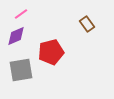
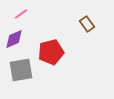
purple diamond: moved 2 px left, 3 px down
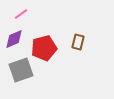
brown rectangle: moved 9 px left, 18 px down; rotated 49 degrees clockwise
red pentagon: moved 7 px left, 4 px up
gray square: rotated 10 degrees counterclockwise
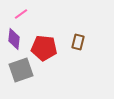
purple diamond: rotated 60 degrees counterclockwise
red pentagon: rotated 20 degrees clockwise
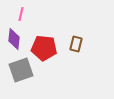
pink line: rotated 40 degrees counterclockwise
brown rectangle: moved 2 px left, 2 px down
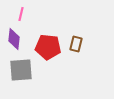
red pentagon: moved 4 px right, 1 px up
gray square: rotated 15 degrees clockwise
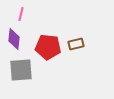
brown rectangle: rotated 63 degrees clockwise
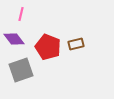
purple diamond: rotated 45 degrees counterclockwise
red pentagon: rotated 15 degrees clockwise
gray square: rotated 15 degrees counterclockwise
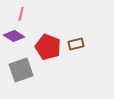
purple diamond: moved 3 px up; rotated 20 degrees counterclockwise
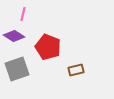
pink line: moved 2 px right
brown rectangle: moved 26 px down
gray square: moved 4 px left, 1 px up
